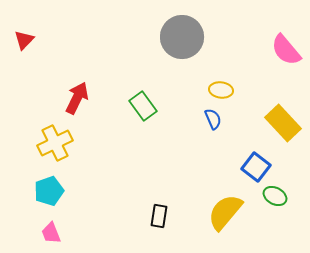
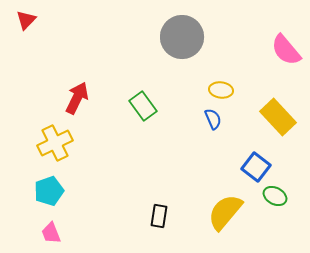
red triangle: moved 2 px right, 20 px up
yellow rectangle: moved 5 px left, 6 px up
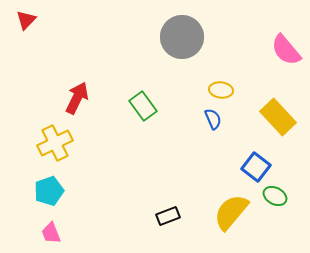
yellow semicircle: moved 6 px right
black rectangle: moved 9 px right; rotated 60 degrees clockwise
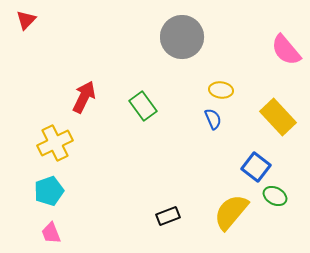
red arrow: moved 7 px right, 1 px up
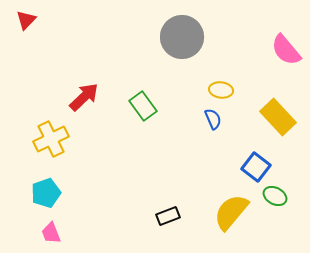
red arrow: rotated 20 degrees clockwise
yellow cross: moved 4 px left, 4 px up
cyan pentagon: moved 3 px left, 2 px down
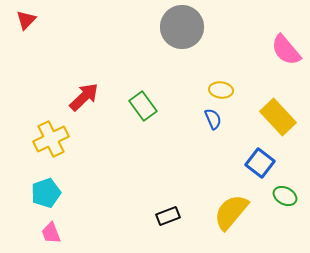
gray circle: moved 10 px up
blue square: moved 4 px right, 4 px up
green ellipse: moved 10 px right
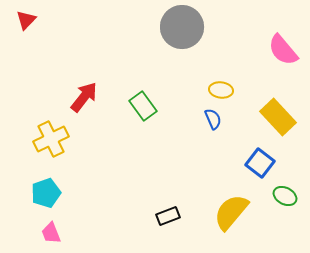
pink semicircle: moved 3 px left
red arrow: rotated 8 degrees counterclockwise
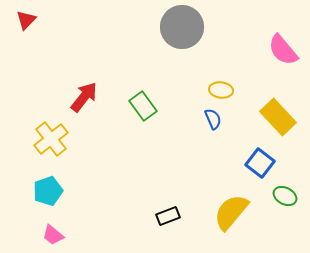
yellow cross: rotated 12 degrees counterclockwise
cyan pentagon: moved 2 px right, 2 px up
pink trapezoid: moved 2 px right, 2 px down; rotated 30 degrees counterclockwise
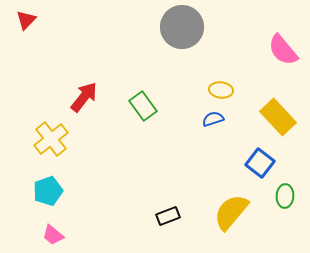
blue semicircle: rotated 85 degrees counterclockwise
green ellipse: rotated 65 degrees clockwise
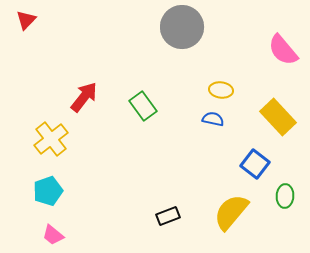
blue semicircle: rotated 30 degrees clockwise
blue square: moved 5 px left, 1 px down
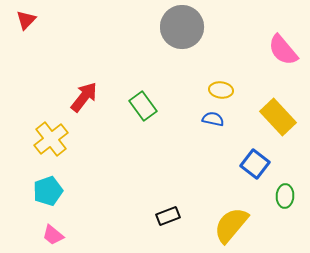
yellow semicircle: moved 13 px down
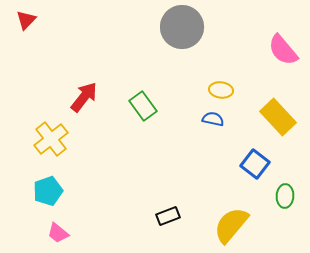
pink trapezoid: moved 5 px right, 2 px up
